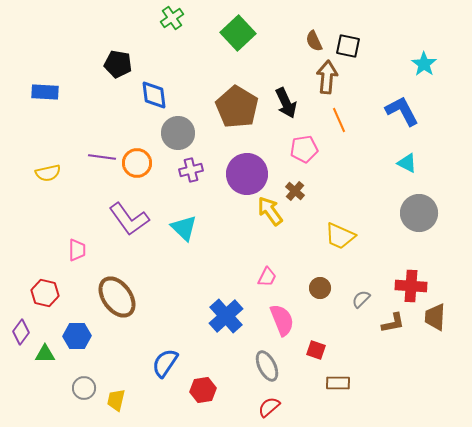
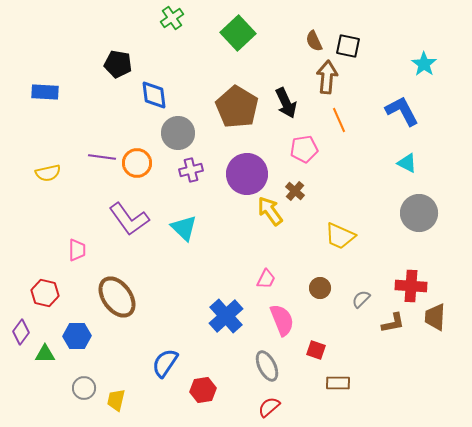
pink trapezoid at (267, 277): moved 1 px left, 2 px down
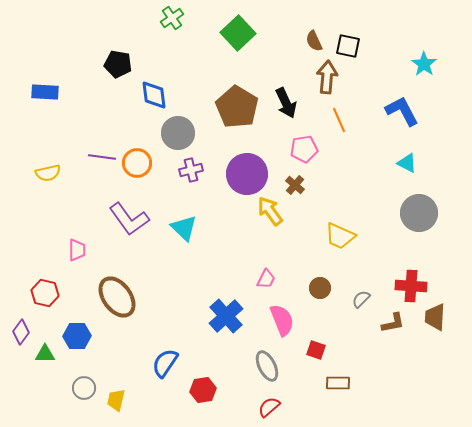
brown cross at (295, 191): moved 6 px up
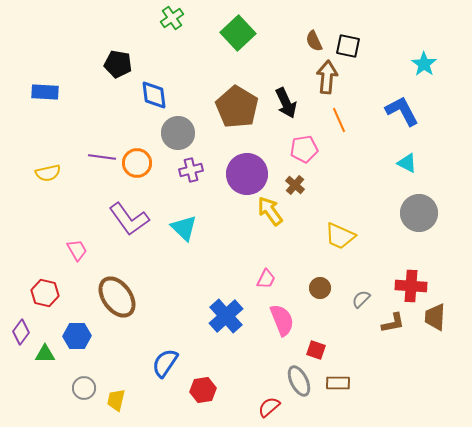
pink trapezoid at (77, 250): rotated 30 degrees counterclockwise
gray ellipse at (267, 366): moved 32 px right, 15 px down
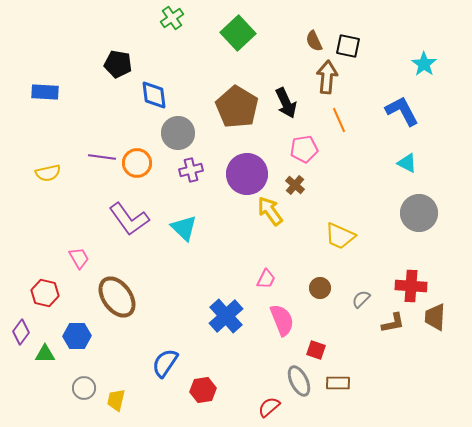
pink trapezoid at (77, 250): moved 2 px right, 8 px down
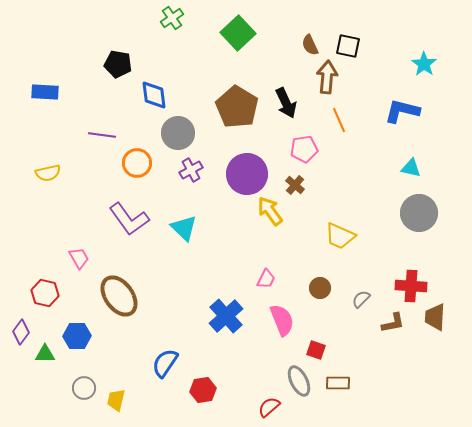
brown semicircle at (314, 41): moved 4 px left, 4 px down
blue L-shape at (402, 111): rotated 48 degrees counterclockwise
purple line at (102, 157): moved 22 px up
cyan triangle at (407, 163): moved 4 px right, 5 px down; rotated 15 degrees counterclockwise
purple cross at (191, 170): rotated 15 degrees counterclockwise
brown ellipse at (117, 297): moved 2 px right, 1 px up
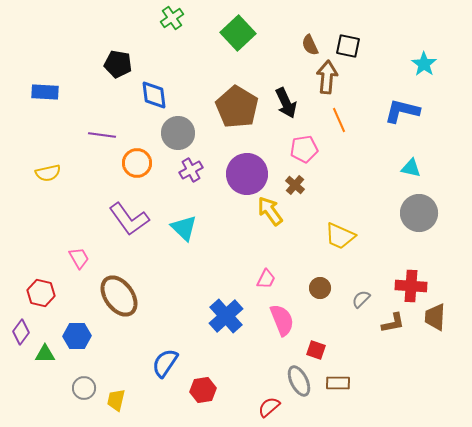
red hexagon at (45, 293): moved 4 px left
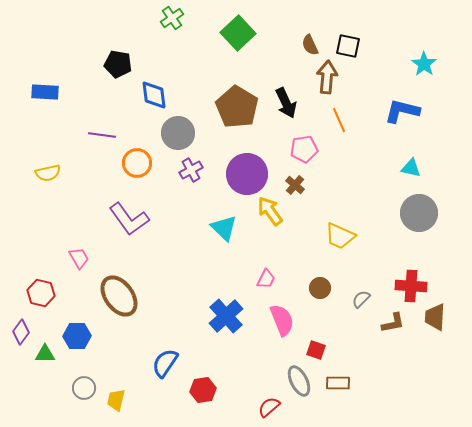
cyan triangle at (184, 228): moved 40 px right
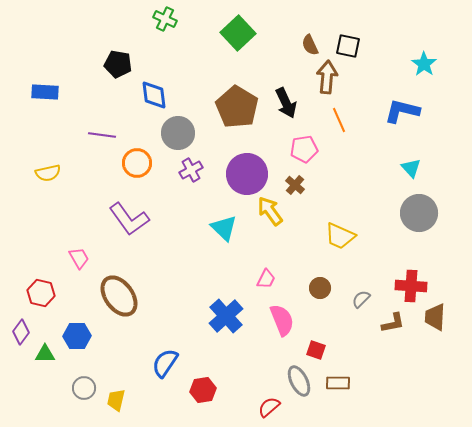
green cross at (172, 18): moved 7 px left, 1 px down; rotated 30 degrees counterclockwise
cyan triangle at (411, 168): rotated 35 degrees clockwise
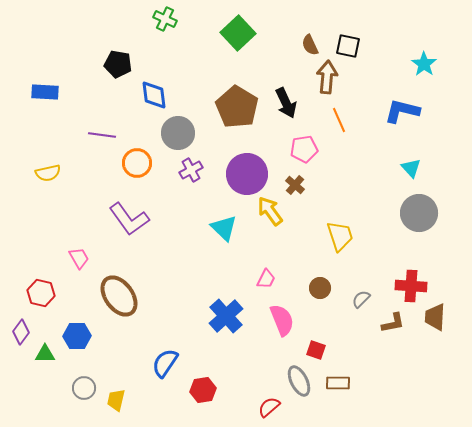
yellow trapezoid at (340, 236): rotated 132 degrees counterclockwise
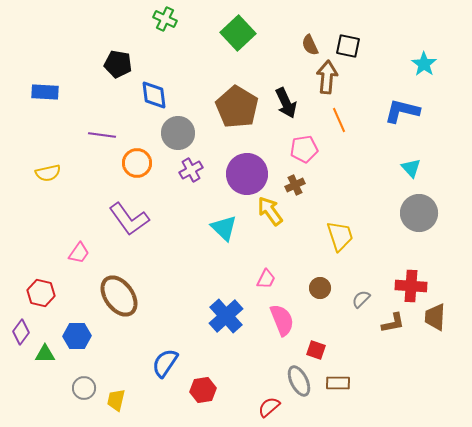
brown cross at (295, 185): rotated 24 degrees clockwise
pink trapezoid at (79, 258): moved 5 px up; rotated 65 degrees clockwise
